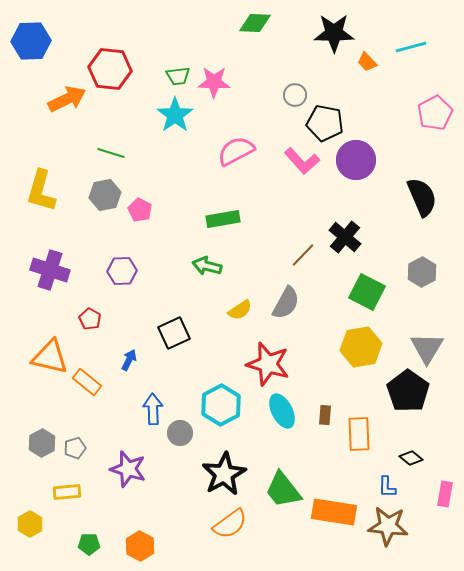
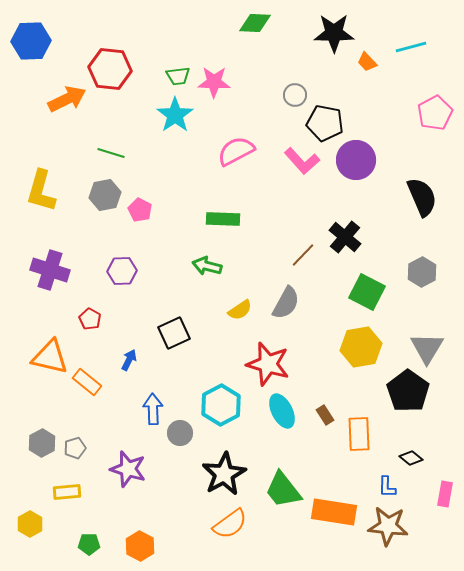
green rectangle at (223, 219): rotated 12 degrees clockwise
brown rectangle at (325, 415): rotated 36 degrees counterclockwise
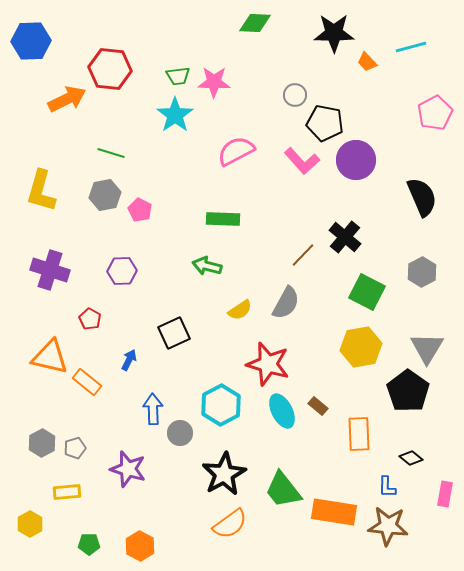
brown rectangle at (325, 415): moved 7 px left, 9 px up; rotated 18 degrees counterclockwise
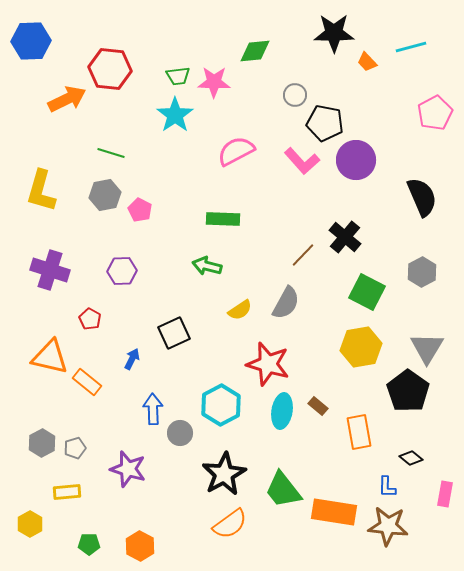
green diamond at (255, 23): moved 28 px down; rotated 8 degrees counterclockwise
blue arrow at (129, 360): moved 3 px right, 1 px up
cyan ellipse at (282, 411): rotated 36 degrees clockwise
orange rectangle at (359, 434): moved 2 px up; rotated 8 degrees counterclockwise
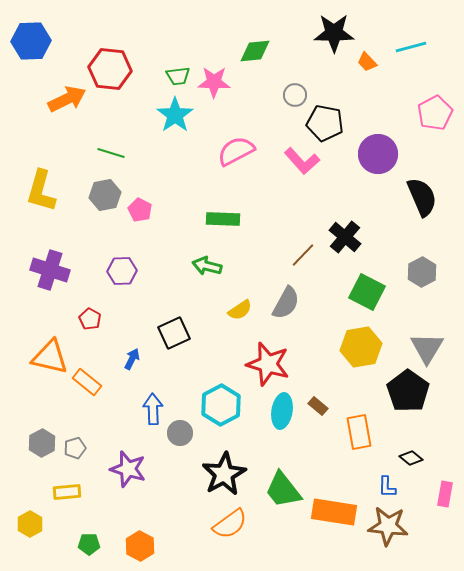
purple circle at (356, 160): moved 22 px right, 6 px up
